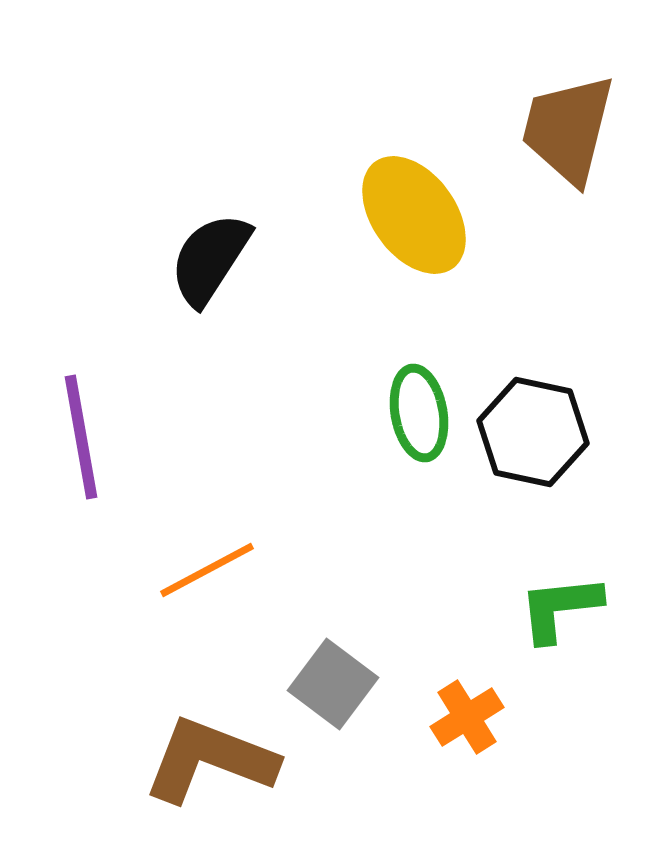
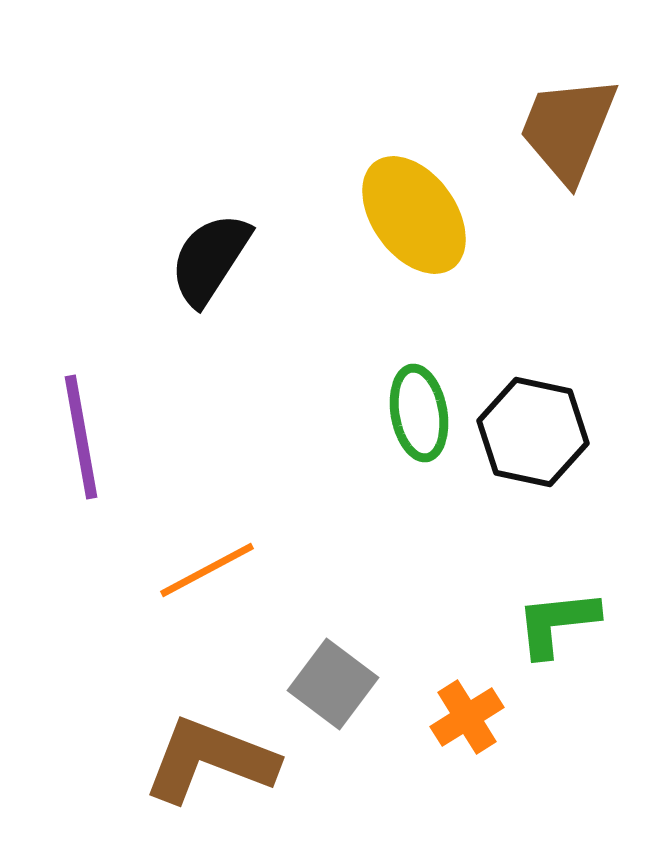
brown trapezoid: rotated 8 degrees clockwise
green L-shape: moved 3 px left, 15 px down
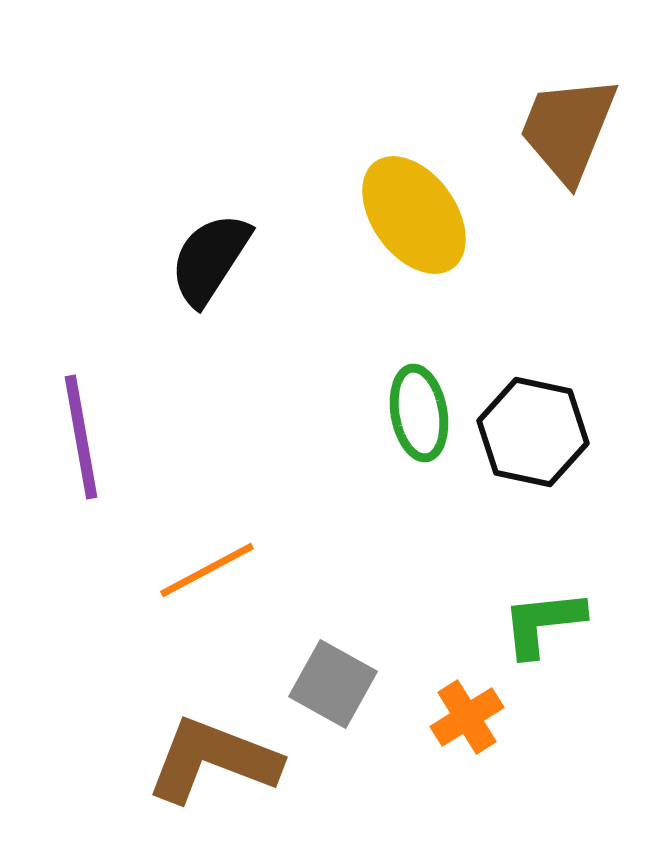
green L-shape: moved 14 px left
gray square: rotated 8 degrees counterclockwise
brown L-shape: moved 3 px right
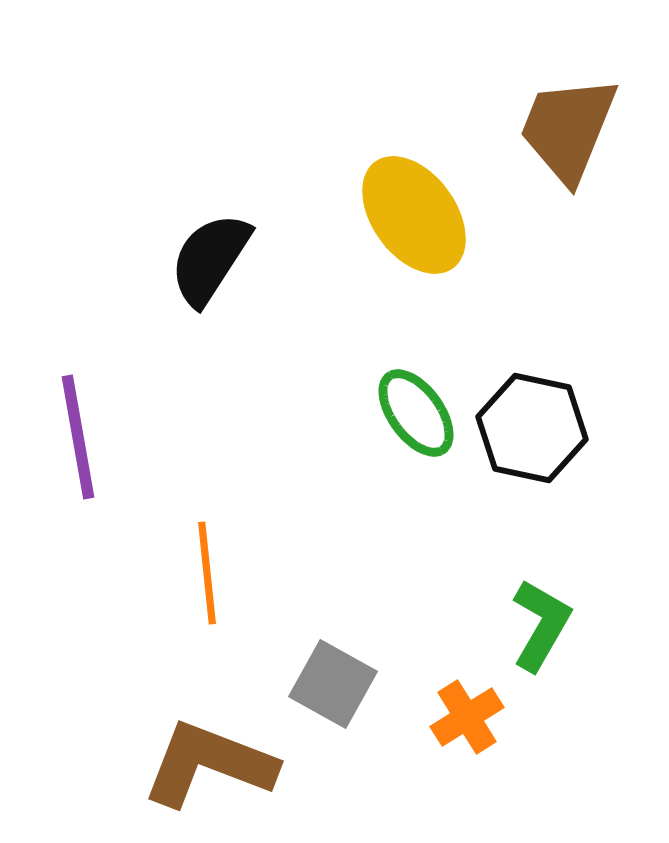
green ellipse: moved 3 px left; rotated 26 degrees counterclockwise
black hexagon: moved 1 px left, 4 px up
purple line: moved 3 px left
orange line: moved 3 px down; rotated 68 degrees counterclockwise
green L-shape: moved 2 px left, 2 px down; rotated 126 degrees clockwise
brown L-shape: moved 4 px left, 4 px down
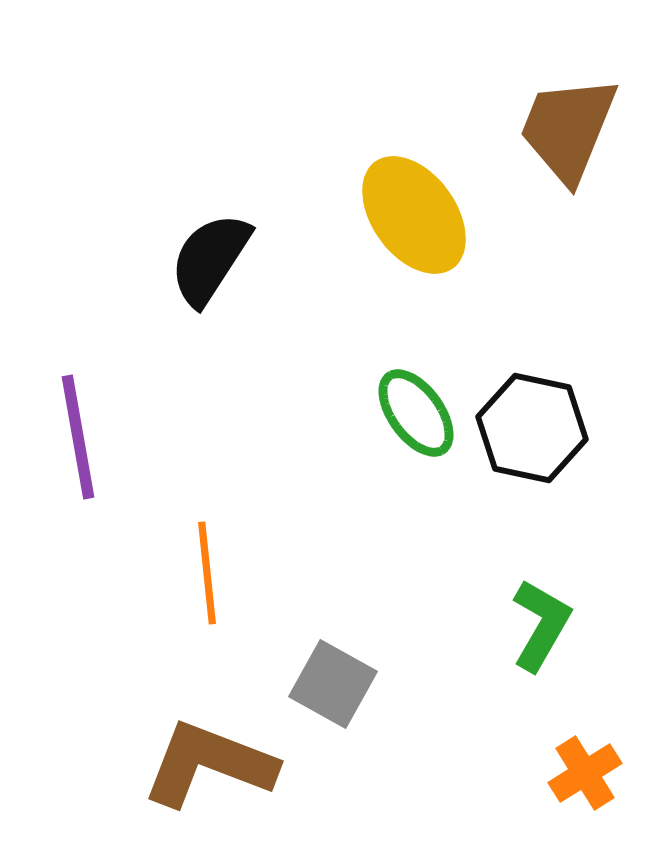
orange cross: moved 118 px right, 56 px down
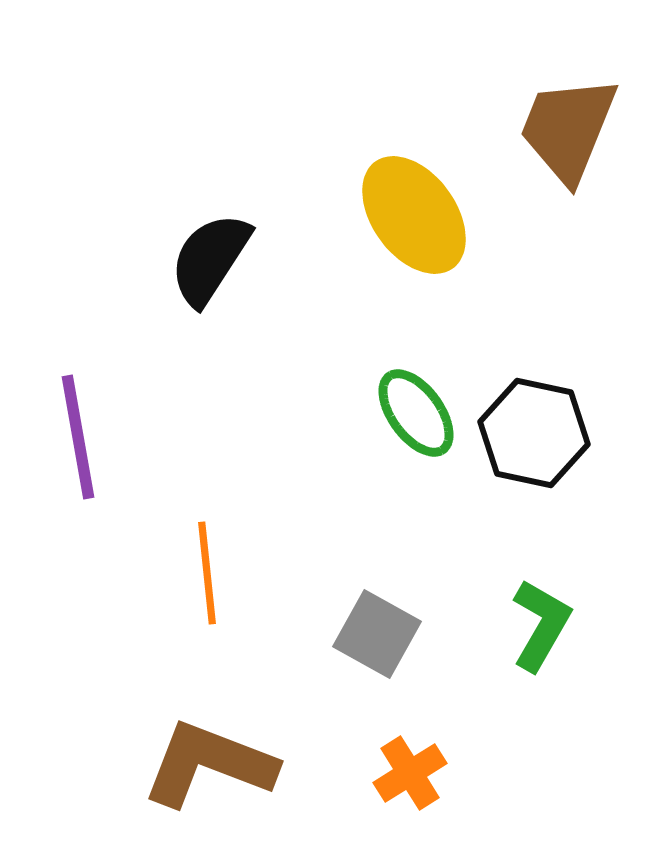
black hexagon: moved 2 px right, 5 px down
gray square: moved 44 px right, 50 px up
orange cross: moved 175 px left
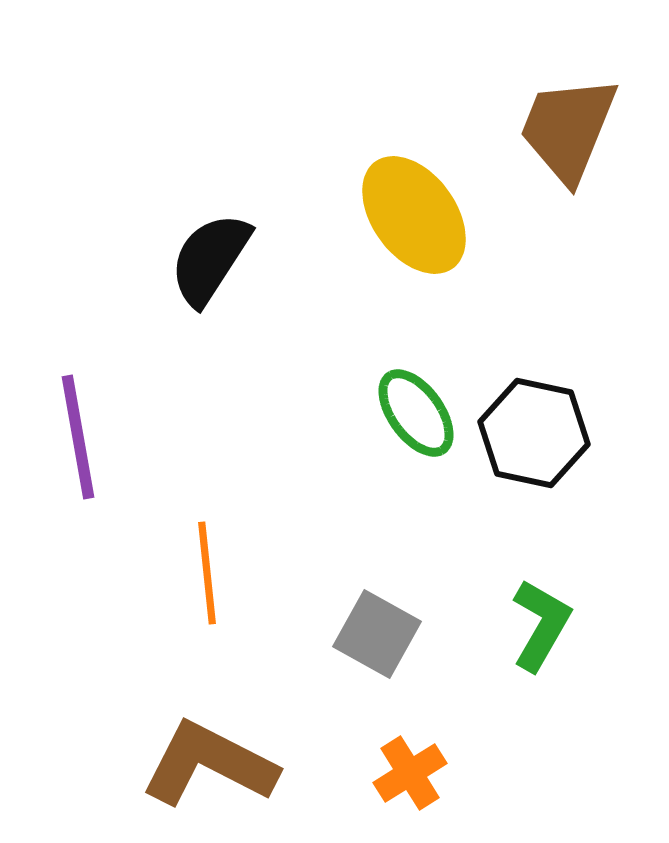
brown L-shape: rotated 6 degrees clockwise
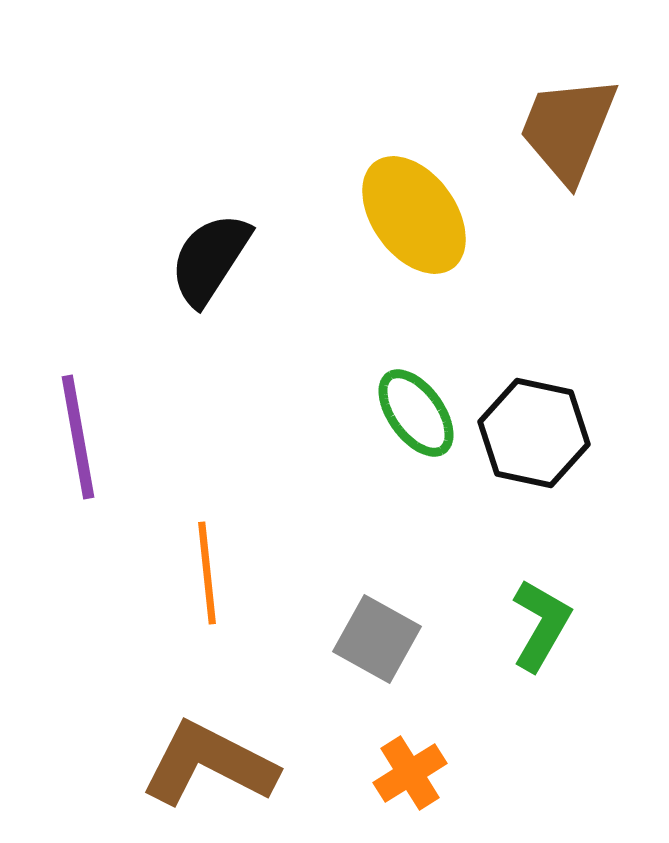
gray square: moved 5 px down
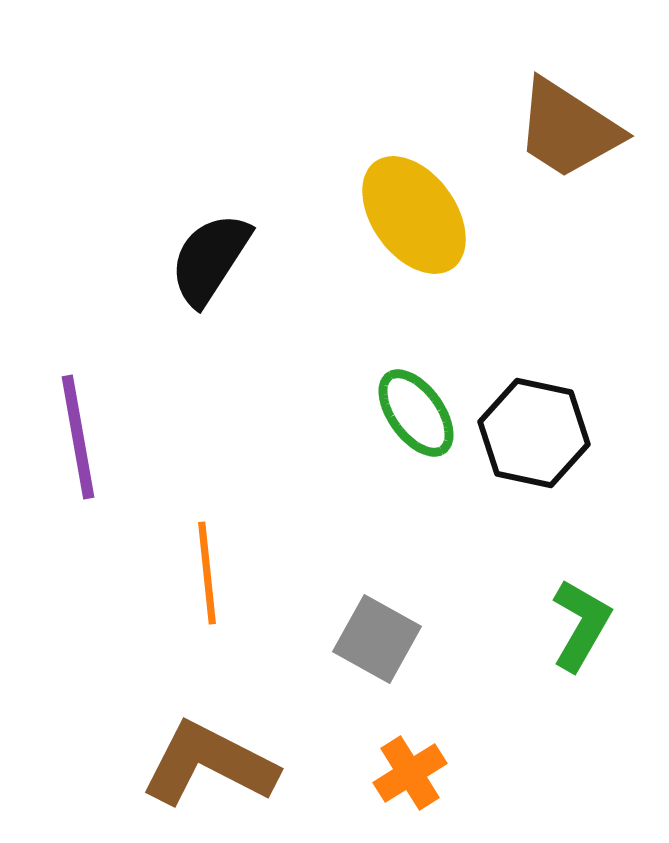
brown trapezoid: rotated 79 degrees counterclockwise
green L-shape: moved 40 px right
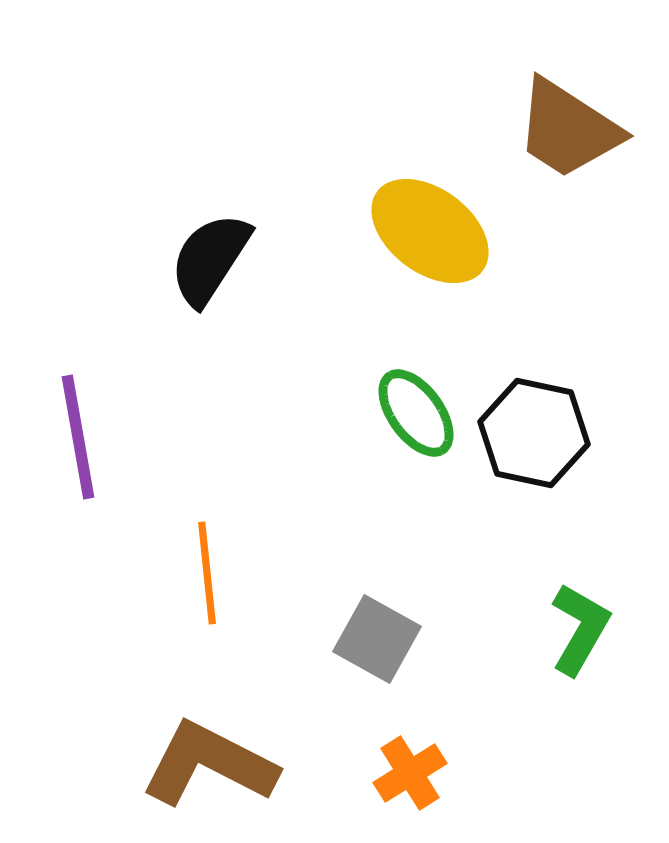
yellow ellipse: moved 16 px right, 16 px down; rotated 17 degrees counterclockwise
green L-shape: moved 1 px left, 4 px down
